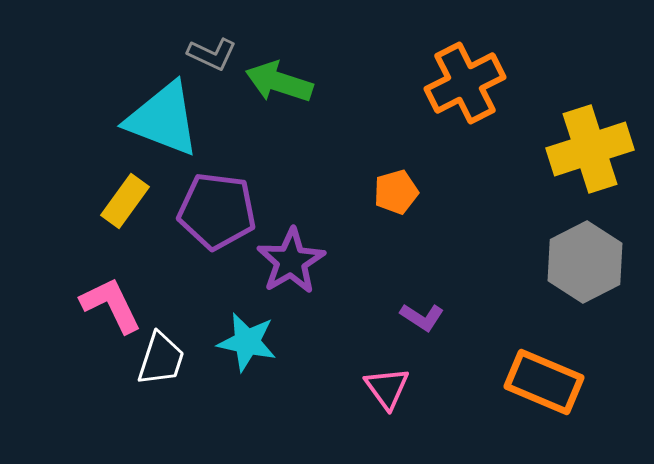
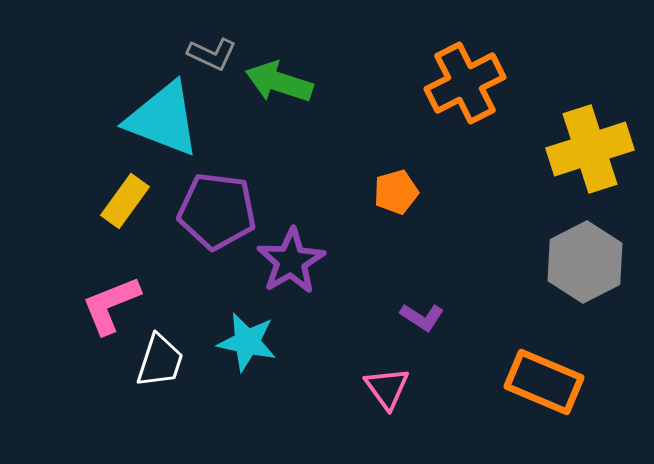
pink L-shape: rotated 86 degrees counterclockwise
white trapezoid: moved 1 px left, 2 px down
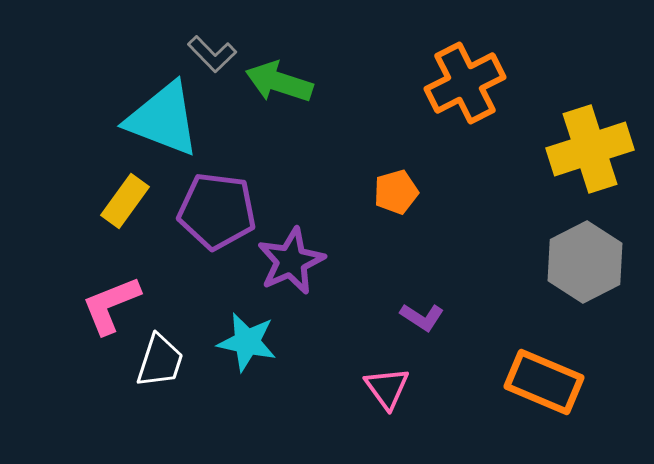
gray L-shape: rotated 21 degrees clockwise
purple star: rotated 6 degrees clockwise
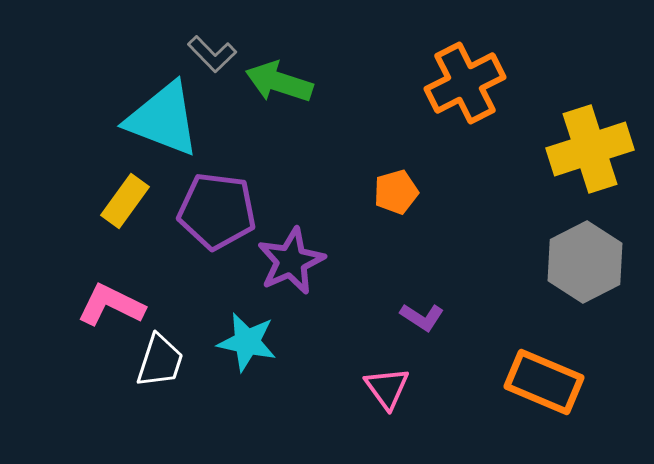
pink L-shape: rotated 48 degrees clockwise
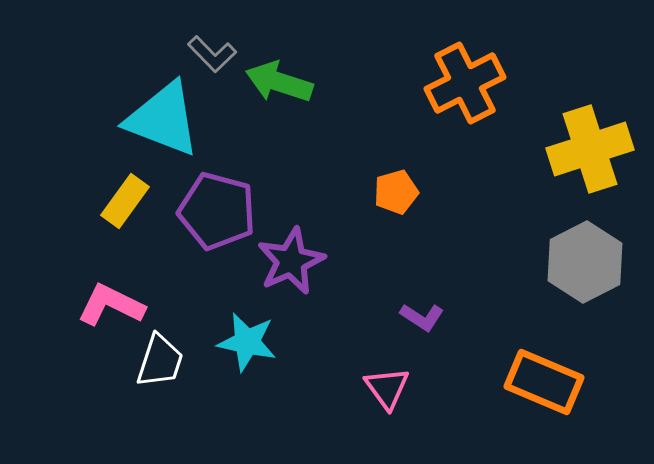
purple pentagon: rotated 8 degrees clockwise
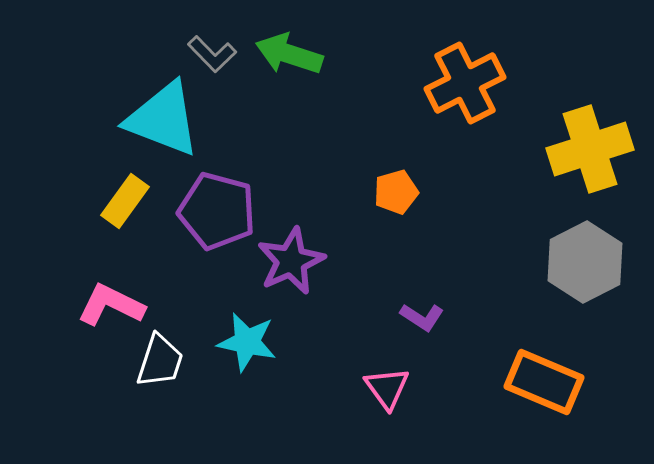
green arrow: moved 10 px right, 28 px up
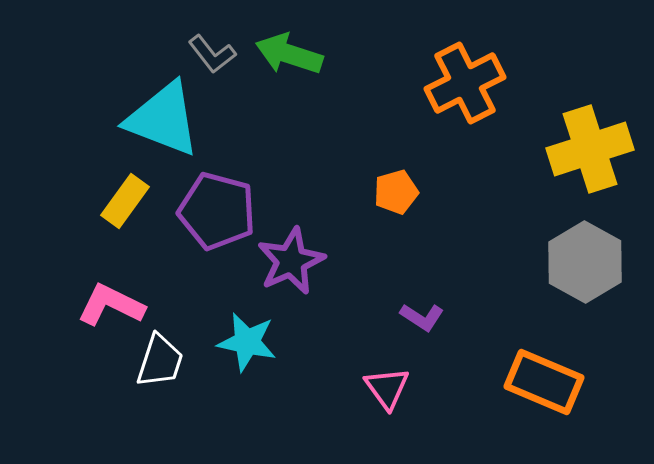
gray L-shape: rotated 6 degrees clockwise
gray hexagon: rotated 4 degrees counterclockwise
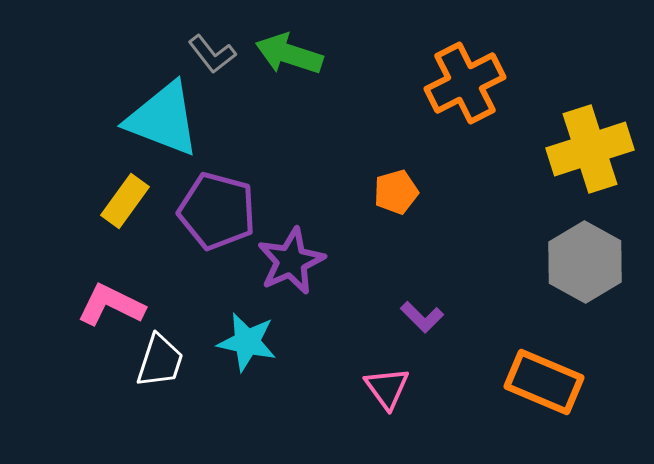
purple L-shape: rotated 12 degrees clockwise
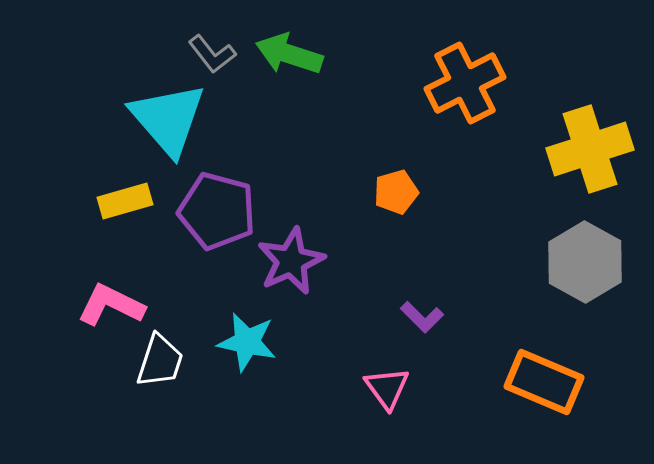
cyan triangle: moved 5 px right; rotated 28 degrees clockwise
yellow rectangle: rotated 38 degrees clockwise
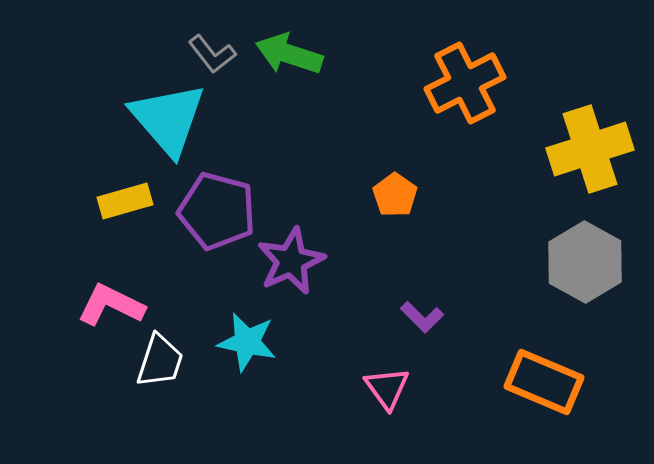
orange pentagon: moved 1 px left, 3 px down; rotated 21 degrees counterclockwise
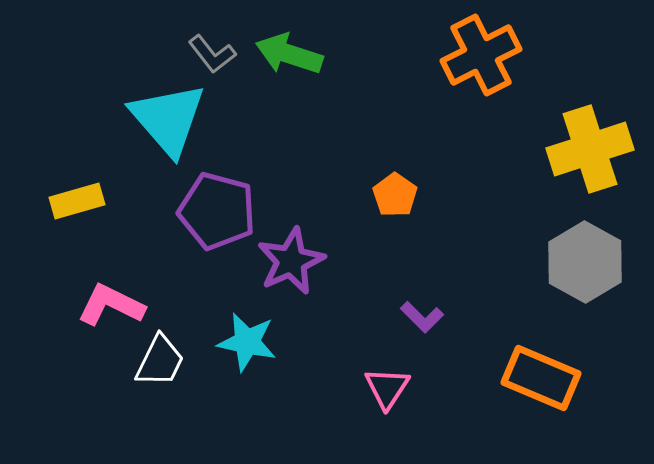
orange cross: moved 16 px right, 28 px up
yellow rectangle: moved 48 px left
white trapezoid: rotated 8 degrees clockwise
orange rectangle: moved 3 px left, 4 px up
pink triangle: rotated 9 degrees clockwise
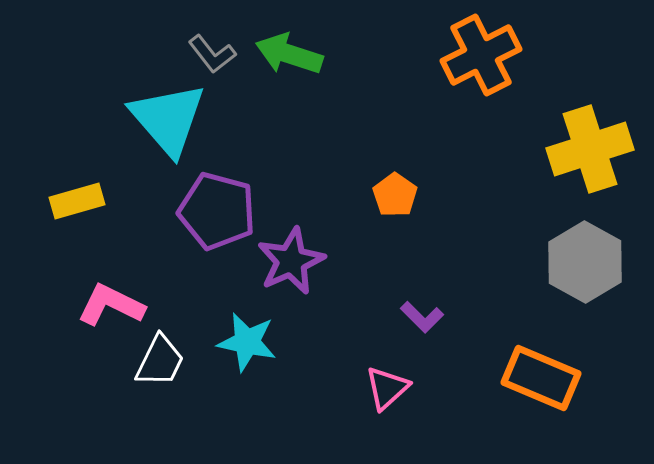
pink triangle: rotated 15 degrees clockwise
